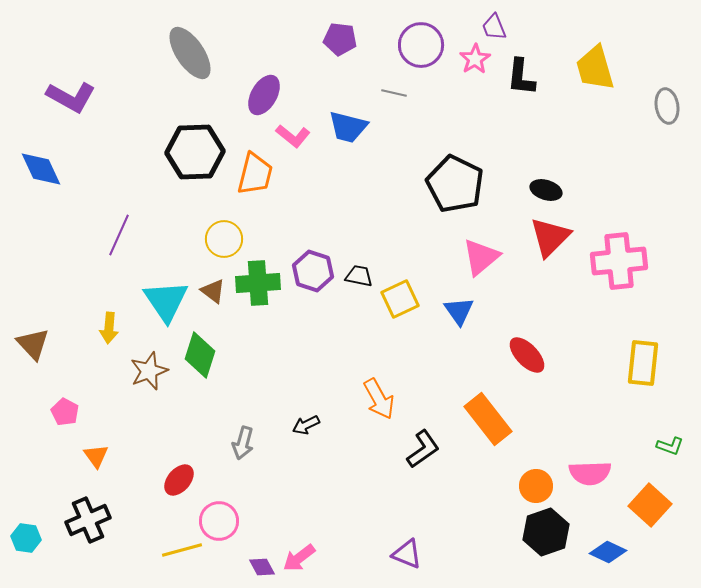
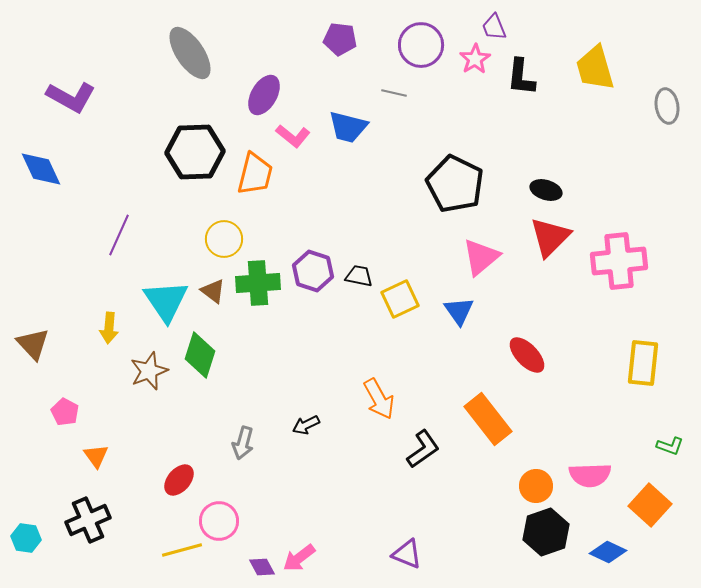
pink semicircle at (590, 473): moved 2 px down
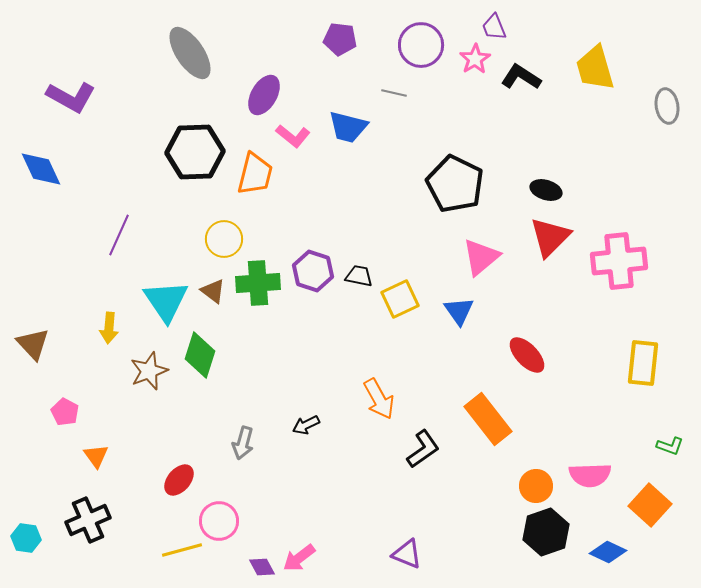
black L-shape at (521, 77): rotated 117 degrees clockwise
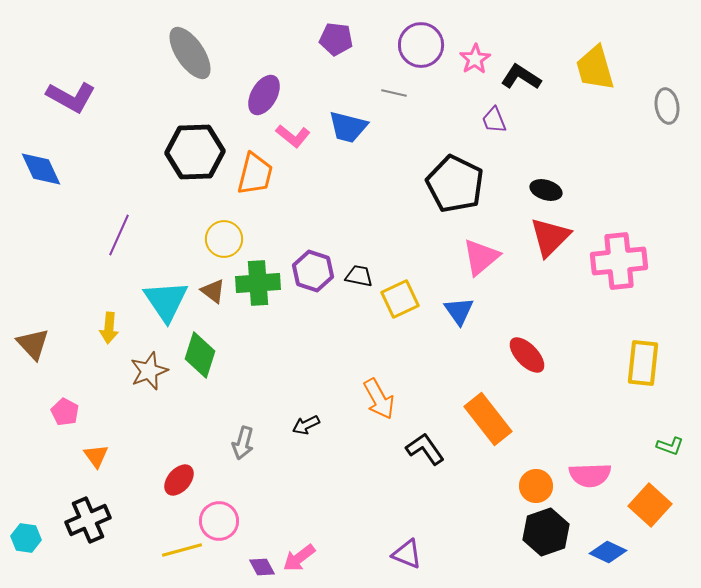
purple trapezoid at (494, 27): moved 93 px down
purple pentagon at (340, 39): moved 4 px left
black L-shape at (423, 449): moved 2 px right; rotated 90 degrees counterclockwise
